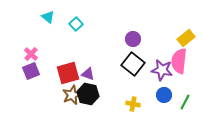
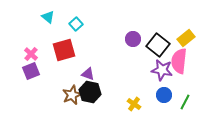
black square: moved 25 px right, 19 px up
red square: moved 4 px left, 23 px up
black hexagon: moved 2 px right, 2 px up
yellow cross: moved 1 px right; rotated 24 degrees clockwise
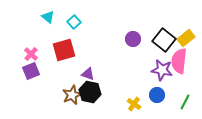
cyan square: moved 2 px left, 2 px up
black square: moved 6 px right, 5 px up
blue circle: moved 7 px left
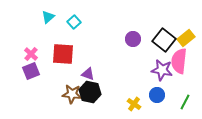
cyan triangle: rotated 40 degrees clockwise
red square: moved 1 px left, 4 px down; rotated 20 degrees clockwise
brown star: moved 1 px up; rotated 30 degrees clockwise
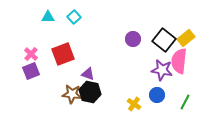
cyan triangle: rotated 40 degrees clockwise
cyan square: moved 5 px up
red square: rotated 25 degrees counterclockwise
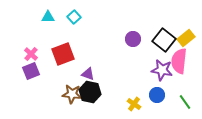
green line: rotated 63 degrees counterclockwise
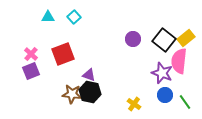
purple star: moved 3 px down; rotated 10 degrees clockwise
purple triangle: moved 1 px right, 1 px down
blue circle: moved 8 px right
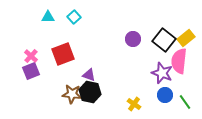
pink cross: moved 2 px down
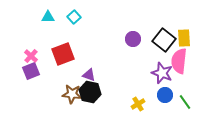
yellow rectangle: moved 2 px left; rotated 54 degrees counterclockwise
yellow cross: moved 4 px right; rotated 24 degrees clockwise
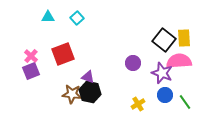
cyan square: moved 3 px right, 1 px down
purple circle: moved 24 px down
pink semicircle: rotated 80 degrees clockwise
purple triangle: moved 1 px left, 2 px down
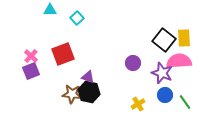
cyan triangle: moved 2 px right, 7 px up
black hexagon: moved 1 px left
